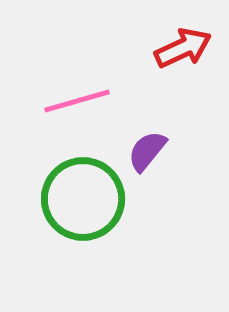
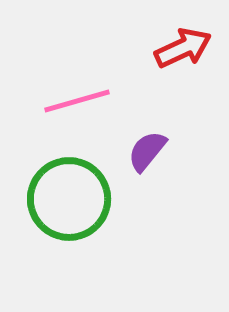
green circle: moved 14 px left
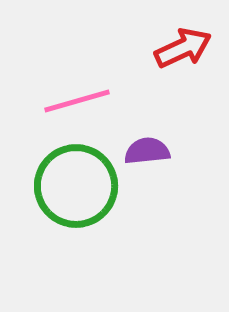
purple semicircle: rotated 45 degrees clockwise
green circle: moved 7 px right, 13 px up
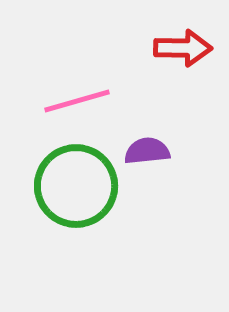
red arrow: rotated 26 degrees clockwise
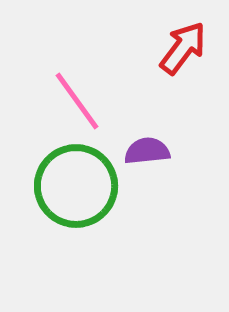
red arrow: rotated 54 degrees counterclockwise
pink line: rotated 70 degrees clockwise
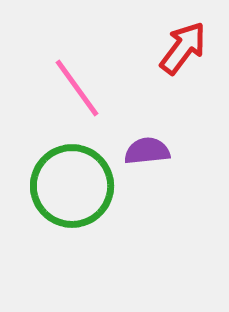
pink line: moved 13 px up
green circle: moved 4 px left
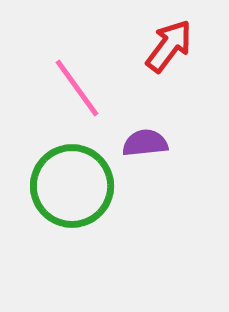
red arrow: moved 14 px left, 2 px up
purple semicircle: moved 2 px left, 8 px up
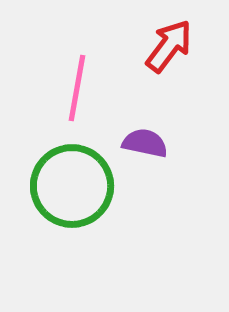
pink line: rotated 46 degrees clockwise
purple semicircle: rotated 18 degrees clockwise
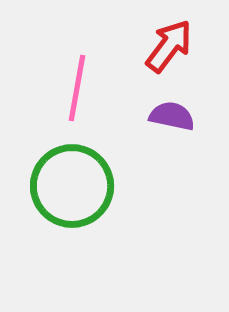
purple semicircle: moved 27 px right, 27 px up
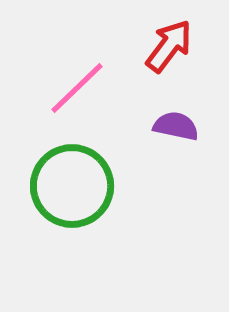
pink line: rotated 36 degrees clockwise
purple semicircle: moved 4 px right, 10 px down
